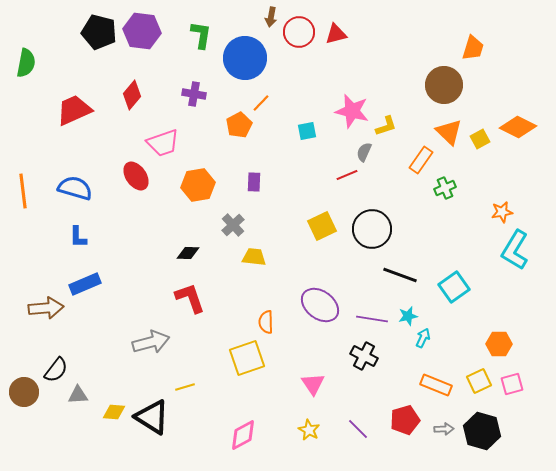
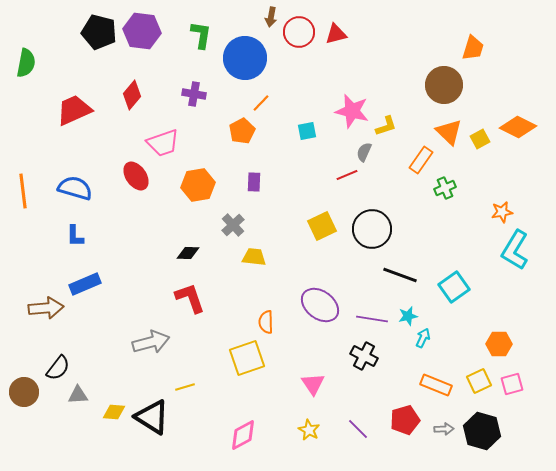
orange pentagon at (239, 125): moved 3 px right, 6 px down
blue L-shape at (78, 237): moved 3 px left, 1 px up
black semicircle at (56, 370): moved 2 px right, 2 px up
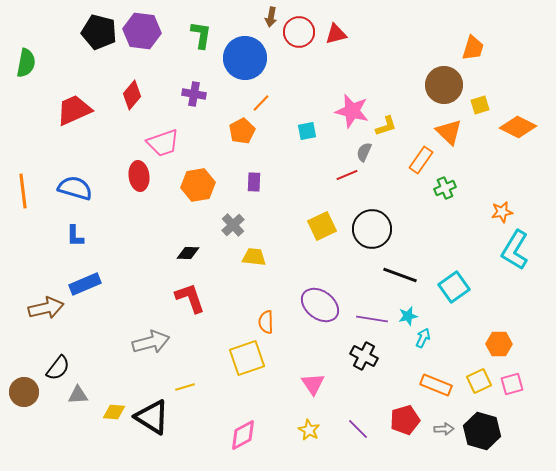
yellow square at (480, 139): moved 34 px up; rotated 12 degrees clockwise
red ellipse at (136, 176): moved 3 px right; rotated 28 degrees clockwise
brown arrow at (46, 308): rotated 8 degrees counterclockwise
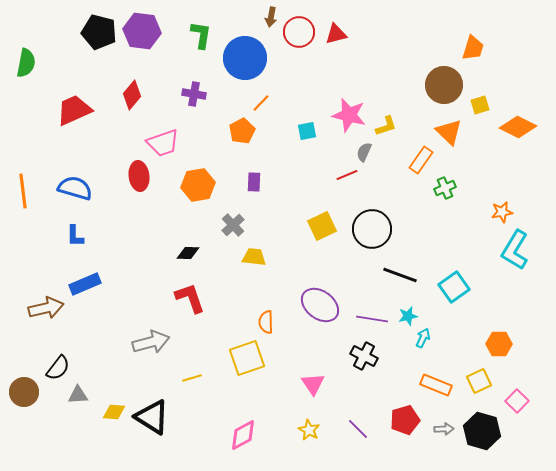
pink star at (352, 111): moved 3 px left, 4 px down
pink square at (512, 384): moved 5 px right, 17 px down; rotated 30 degrees counterclockwise
yellow line at (185, 387): moved 7 px right, 9 px up
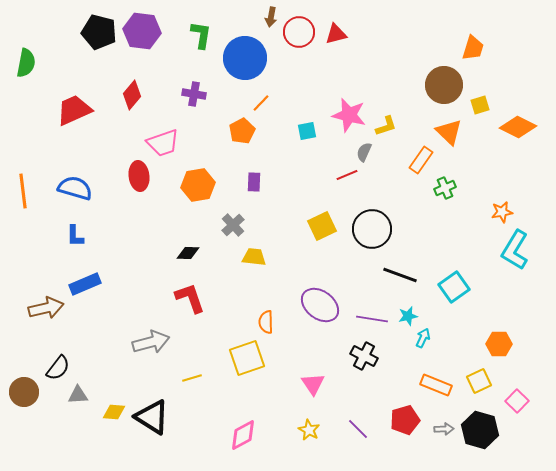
black hexagon at (482, 431): moved 2 px left, 1 px up
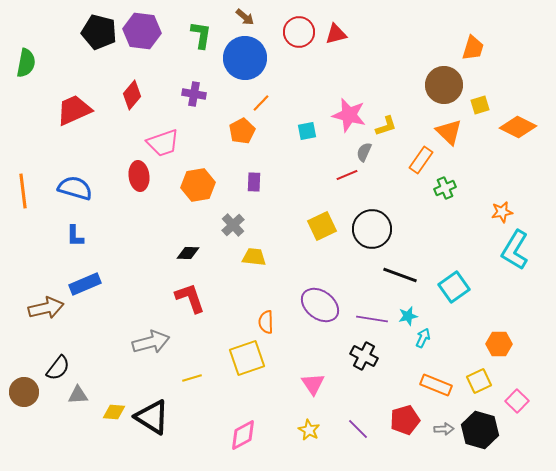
brown arrow at (271, 17): moved 26 px left; rotated 60 degrees counterclockwise
